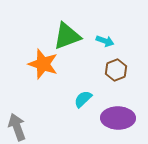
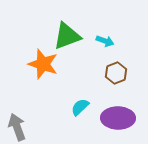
brown hexagon: moved 3 px down
cyan semicircle: moved 3 px left, 8 px down
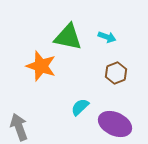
green triangle: moved 1 px right, 1 px down; rotated 32 degrees clockwise
cyan arrow: moved 2 px right, 4 px up
orange star: moved 2 px left, 2 px down
purple ellipse: moved 3 px left, 6 px down; rotated 24 degrees clockwise
gray arrow: moved 2 px right
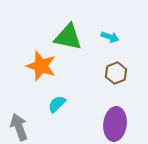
cyan arrow: moved 3 px right
cyan semicircle: moved 23 px left, 3 px up
purple ellipse: rotated 72 degrees clockwise
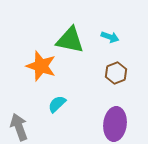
green triangle: moved 2 px right, 3 px down
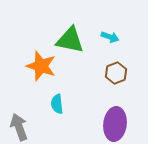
cyan semicircle: rotated 54 degrees counterclockwise
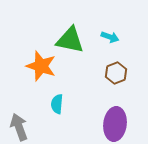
cyan semicircle: rotated 12 degrees clockwise
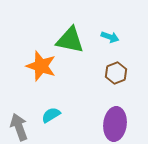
cyan semicircle: moved 6 px left, 11 px down; rotated 54 degrees clockwise
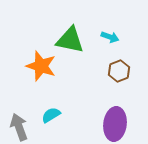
brown hexagon: moved 3 px right, 2 px up
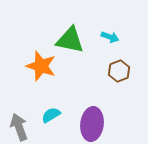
purple ellipse: moved 23 px left
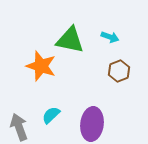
cyan semicircle: rotated 12 degrees counterclockwise
